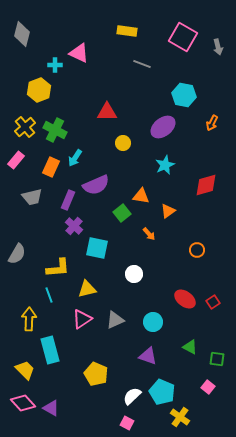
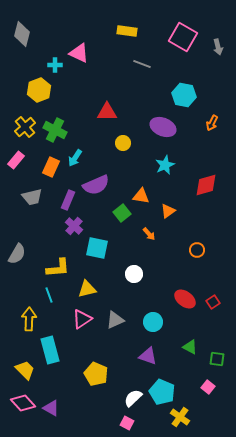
purple ellipse at (163, 127): rotated 60 degrees clockwise
white semicircle at (132, 396): moved 1 px right, 2 px down
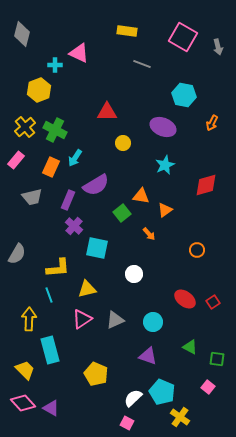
purple semicircle at (96, 185): rotated 8 degrees counterclockwise
orange triangle at (168, 211): moved 3 px left, 1 px up
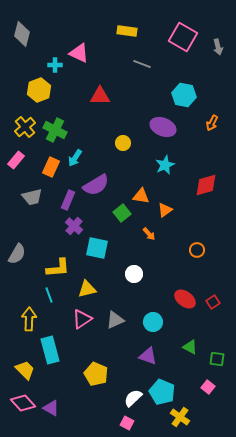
red triangle at (107, 112): moved 7 px left, 16 px up
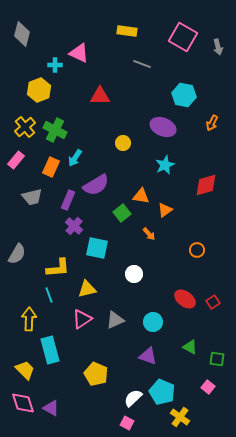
pink diamond at (23, 403): rotated 25 degrees clockwise
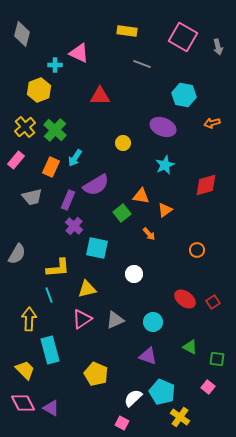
orange arrow at (212, 123): rotated 49 degrees clockwise
green cross at (55, 130): rotated 15 degrees clockwise
pink diamond at (23, 403): rotated 10 degrees counterclockwise
pink square at (127, 423): moved 5 px left
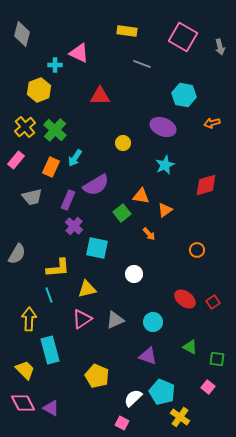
gray arrow at (218, 47): moved 2 px right
yellow pentagon at (96, 374): moved 1 px right, 2 px down
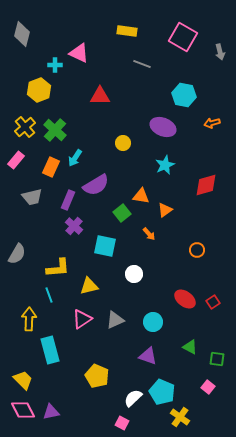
gray arrow at (220, 47): moved 5 px down
cyan square at (97, 248): moved 8 px right, 2 px up
yellow triangle at (87, 289): moved 2 px right, 3 px up
yellow trapezoid at (25, 370): moved 2 px left, 10 px down
pink diamond at (23, 403): moved 7 px down
purple triangle at (51, 408): moved 4 px down; rotated 42 degrees counterclockwise
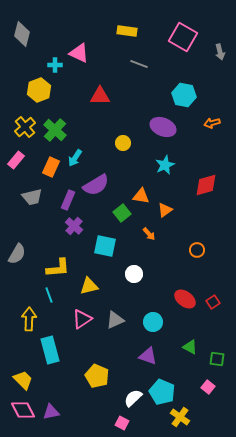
gray line at (142, 64): moved 3 px left
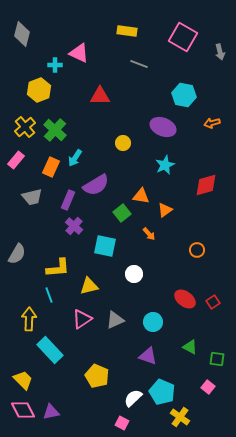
cyan rectangle at (50, 350): rotated 28 degrees counterclockwise
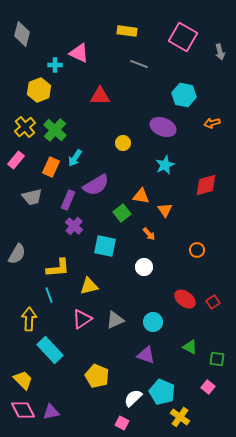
orange triangle at (165, 210): rotated 28 degrees counterclockwise
white circle at (134, 274): moved 10 px right, 7 px up
purple triangle at (148, 356): moved 2 px left, 1 px up
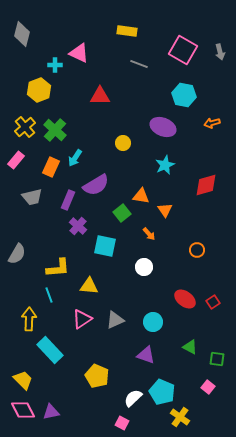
pink square at (183, 37): moved 13 px down
purple cross at (74, 226): moved 4 px right
yellow triangle at (89, 286): rotated 18 degrees clockwise
